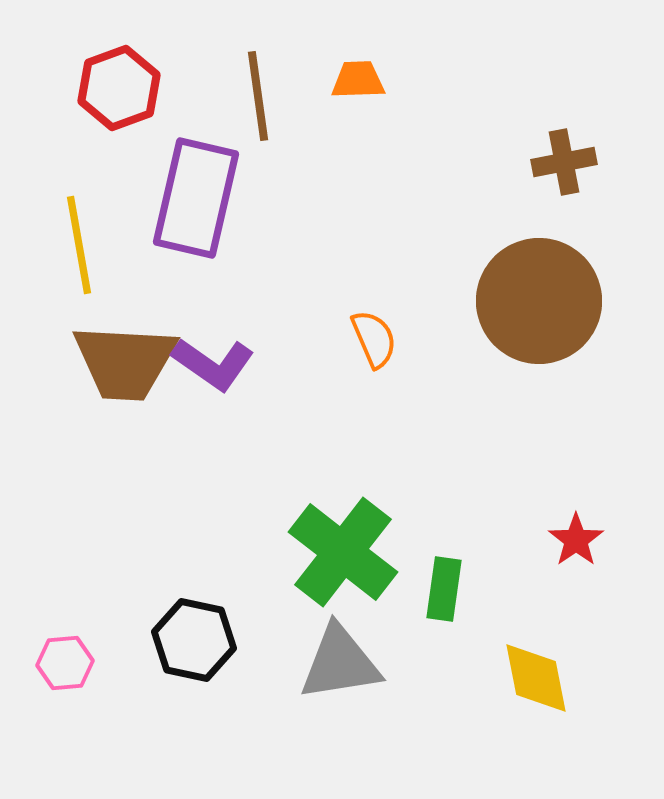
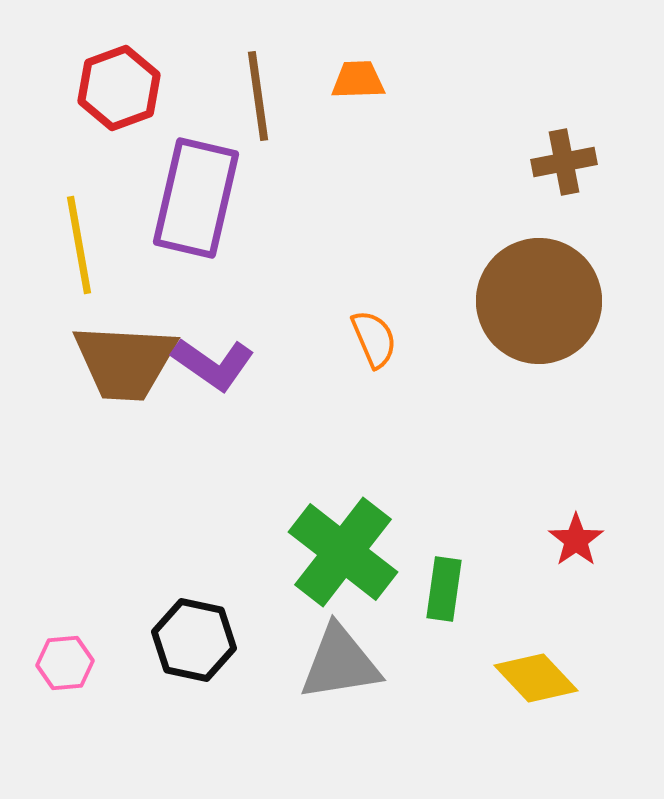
yellow diamond: rotated 32 degrees counterclockwise
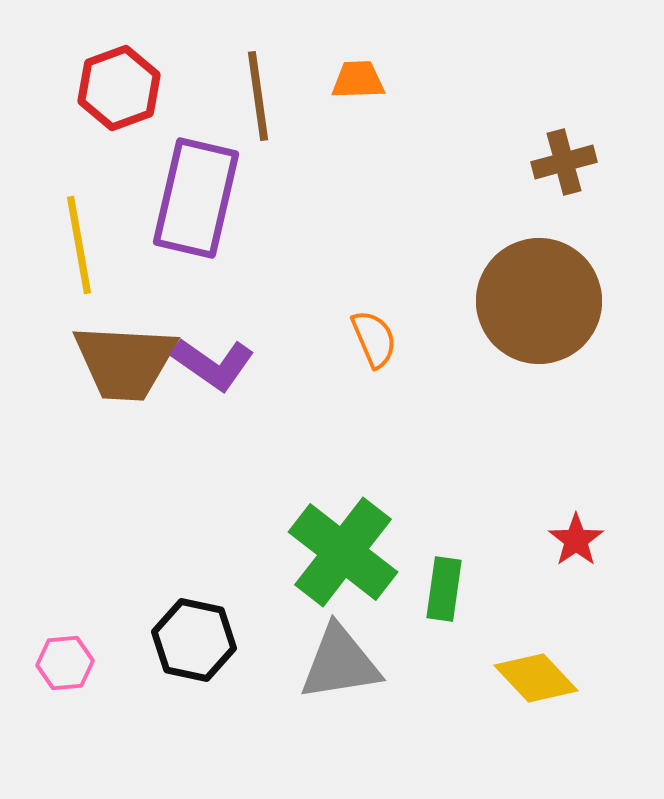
brown cross: rotated 4 degrees counterclockwise
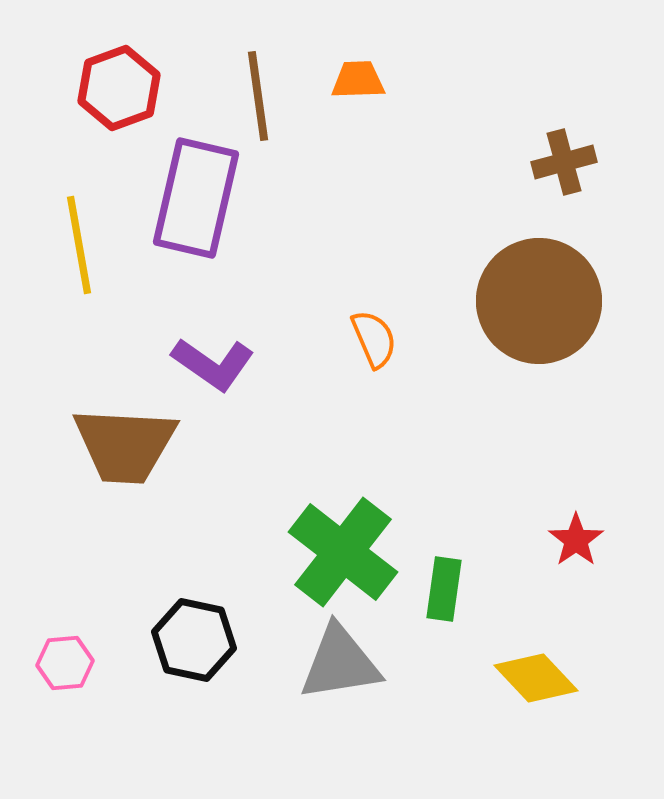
brown trapezoid: moved 83 px down
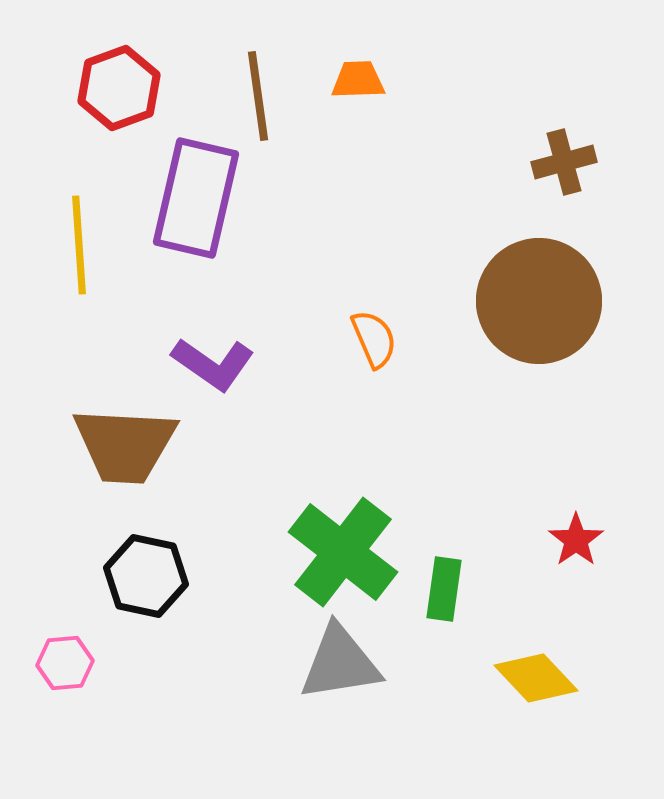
yellow line: rotated 6 degrees clockwise
black hexagon: moved 48 px left, 64 px up
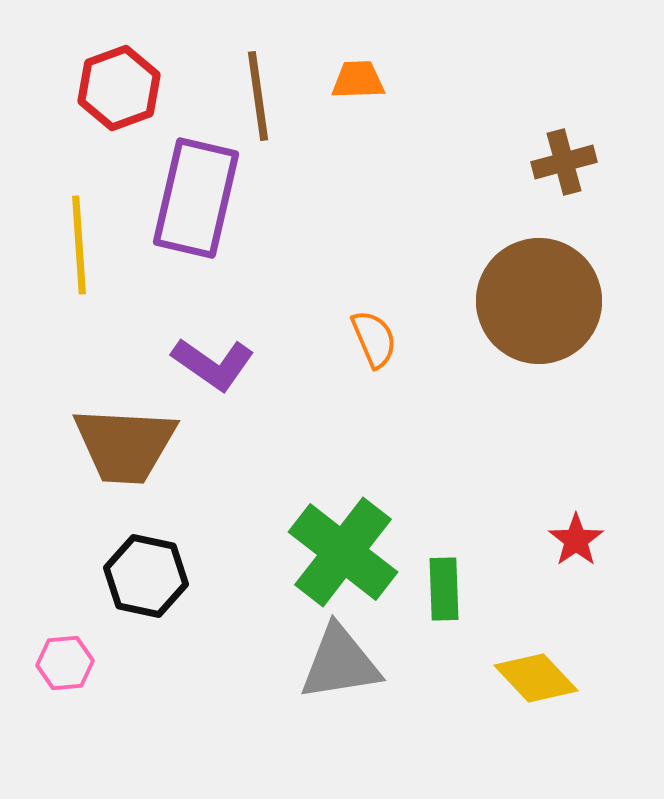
green rectangle: rotated 10 degrees counterclockwise
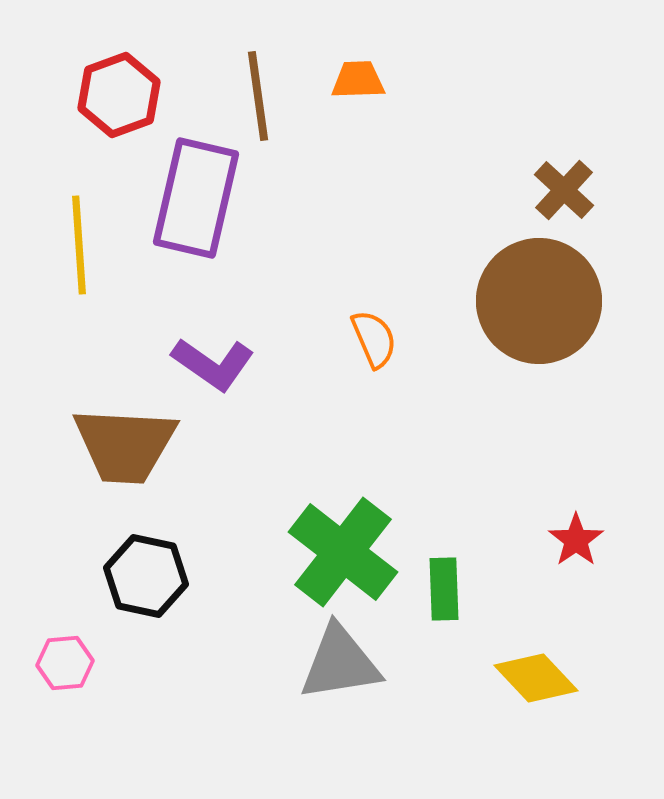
red hexagon: moved 7 px down
brown cross: moved 28 px down; rotated 32 degrees counterclockwise
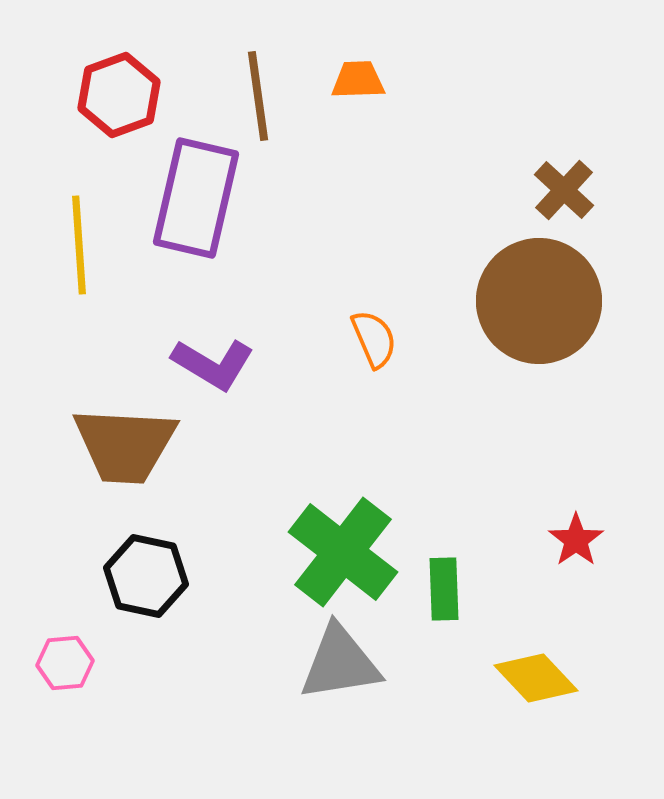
purple L-shape: rotated 4 degrees counterclockwise
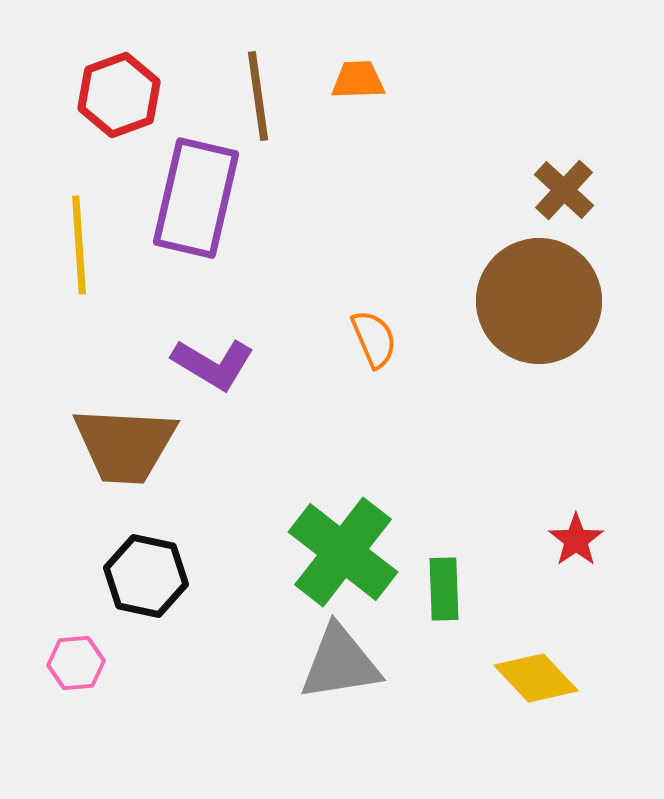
pink hexagon: moved 11 px right
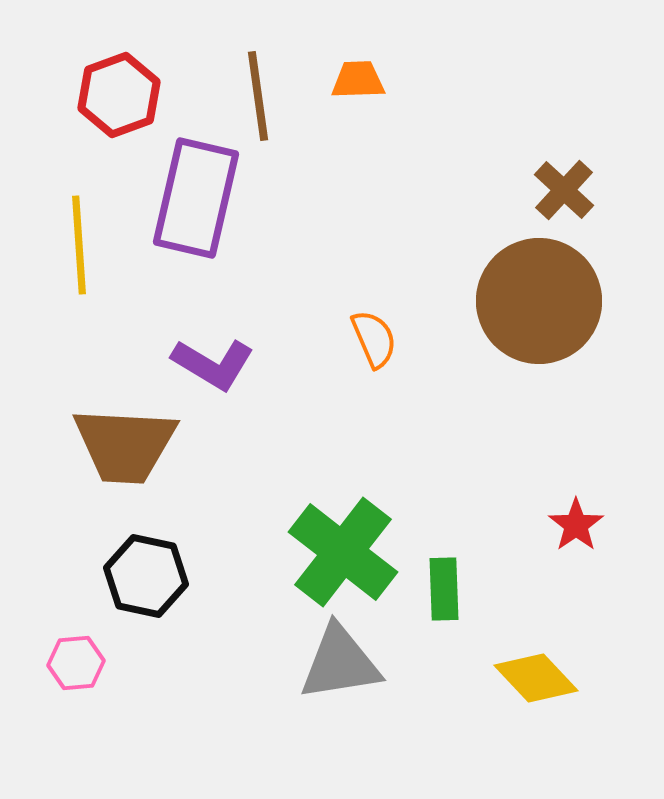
red star: moved 15 px up
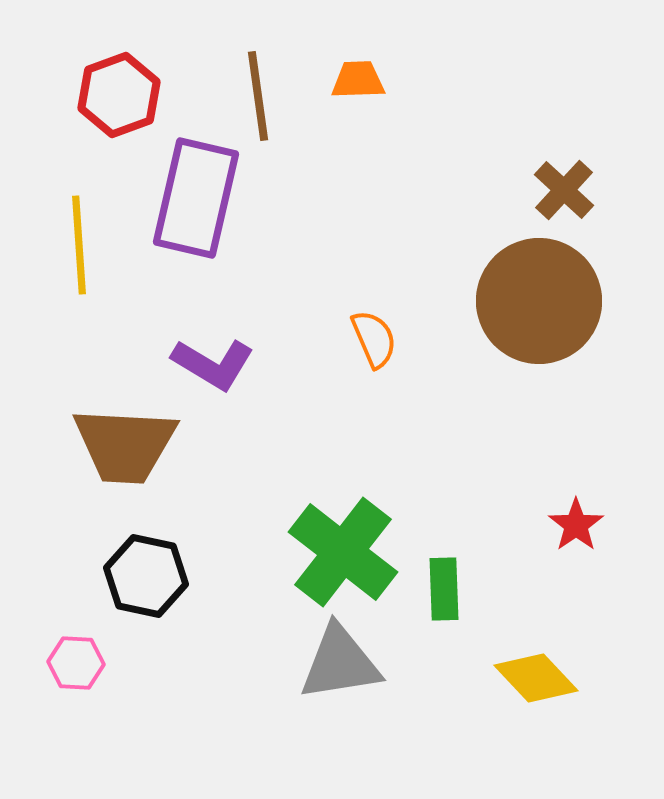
pink hexagon: rotated 8 degrees clockwise
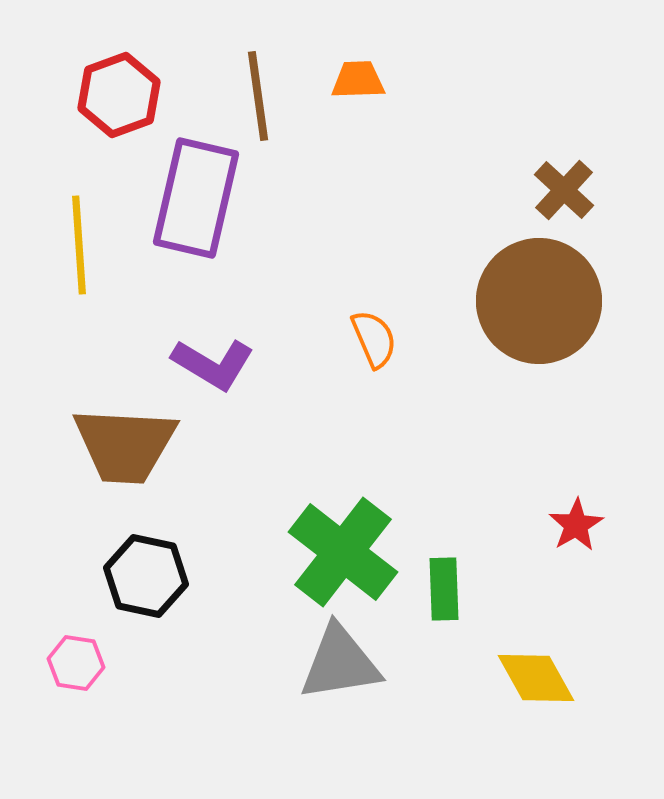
red star: rotated 4 degrees clockwise
pink hexagon: rotated 6 degrees clockwise
yellow diamond: rotated 14 degrees clockwise
